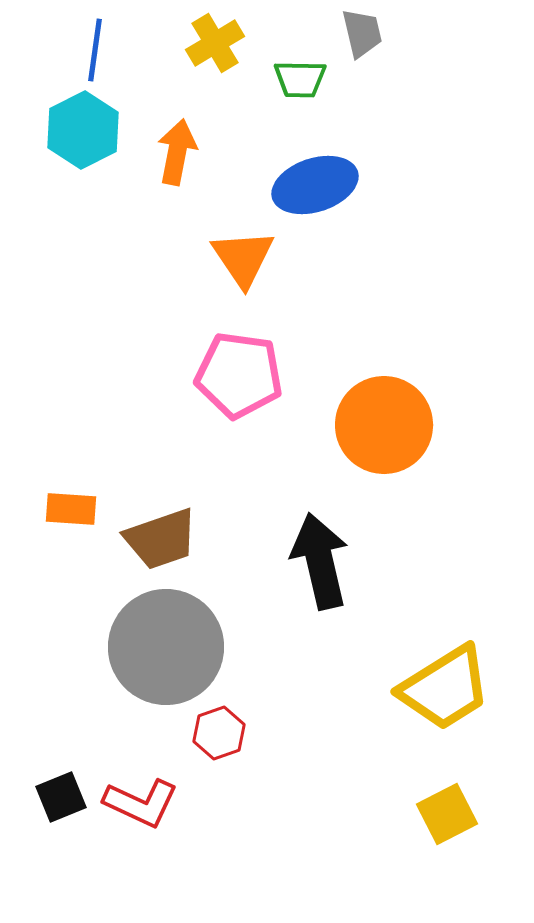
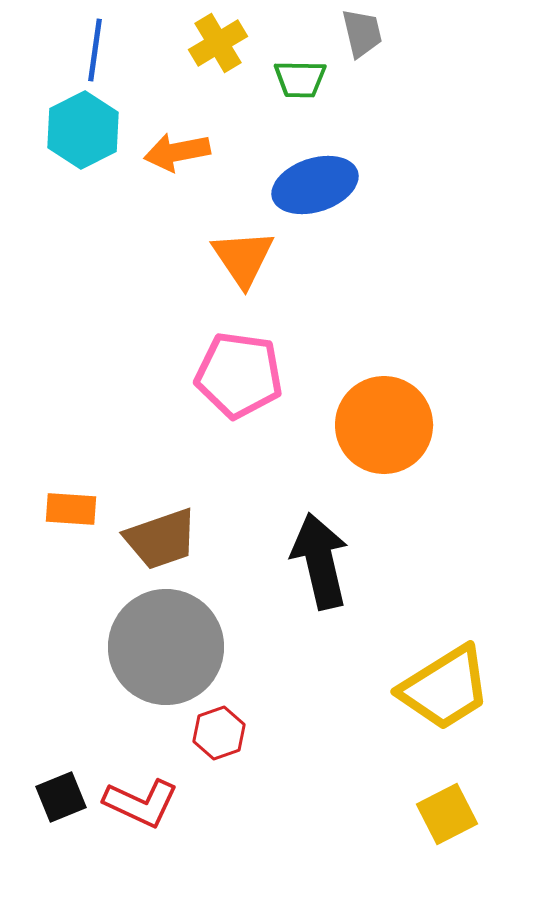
yellow cross: moved 3 px right
orange arrow: rotated 112 degrees counterclockwise
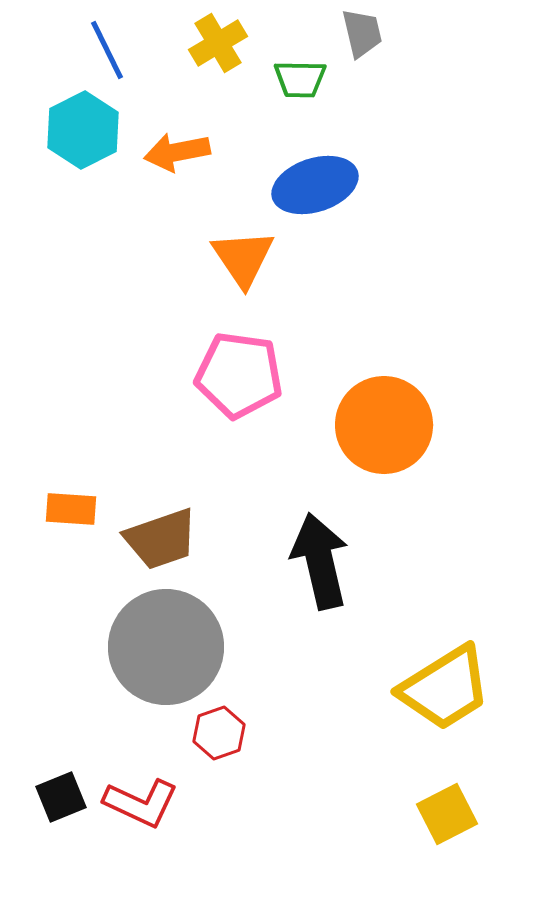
blue line: moved 12 px right; rotated 34 degrees counterclockwise
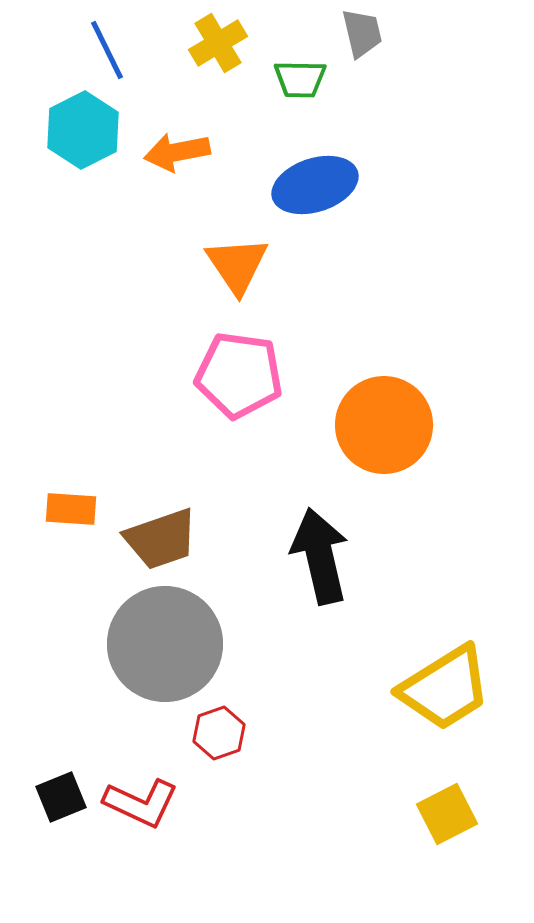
orange triangle: moved 6 px left, 7 px down
black arrow: moved 5 px up
gray circle: moved 1 px left, 3 px up
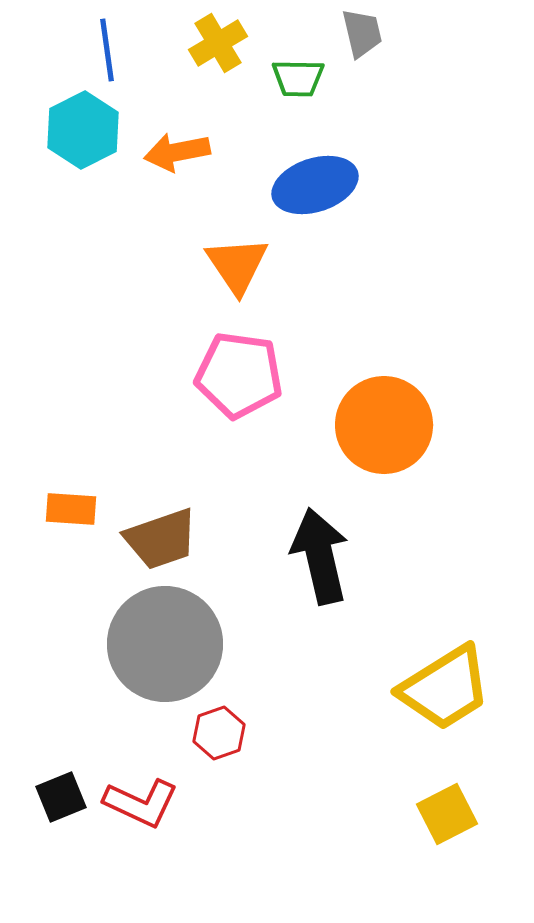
blue line: rotated 18 degrees clockwise
green trapezoid: moved 2 px left, 1 px up
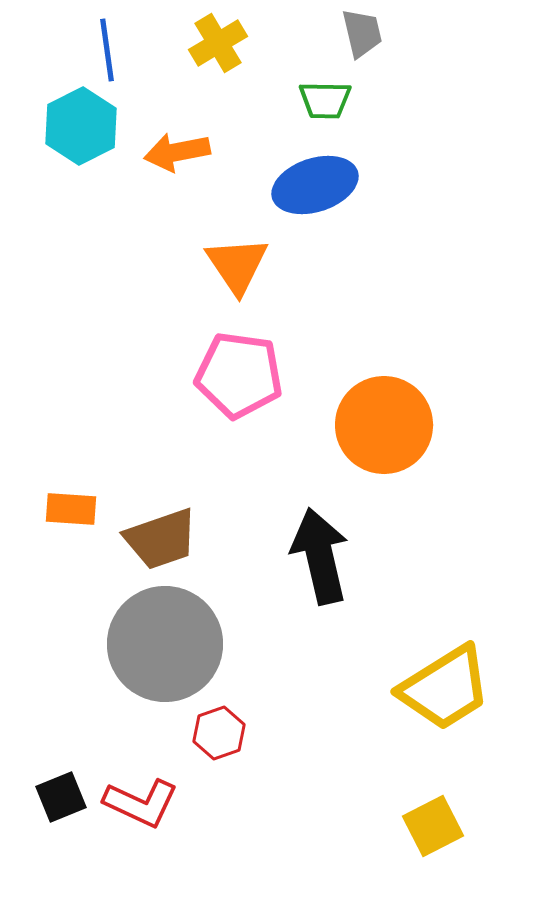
green trapezoid: moved 27 px right, 22 px down
cyan hexagon: moved 2 px left, 4 px up
yellow square: moved 14 px left, 12 px down
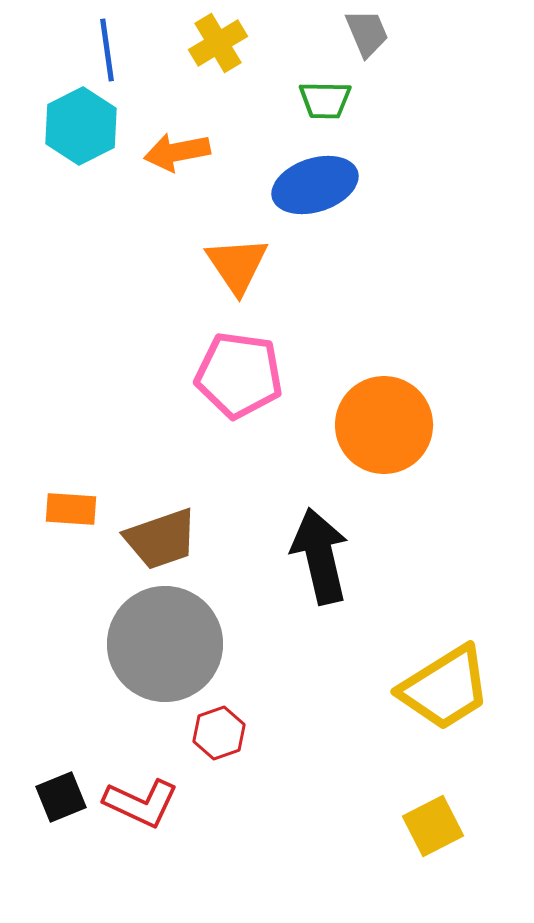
gray trapezoid: moved 5 px right; rotated 10 degrees counterclockwise
